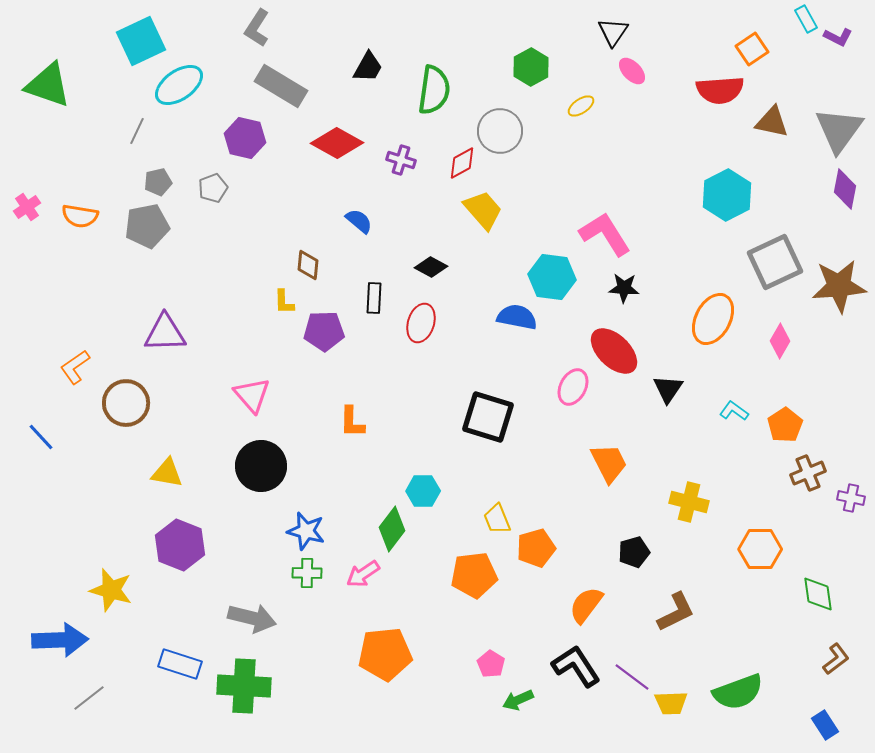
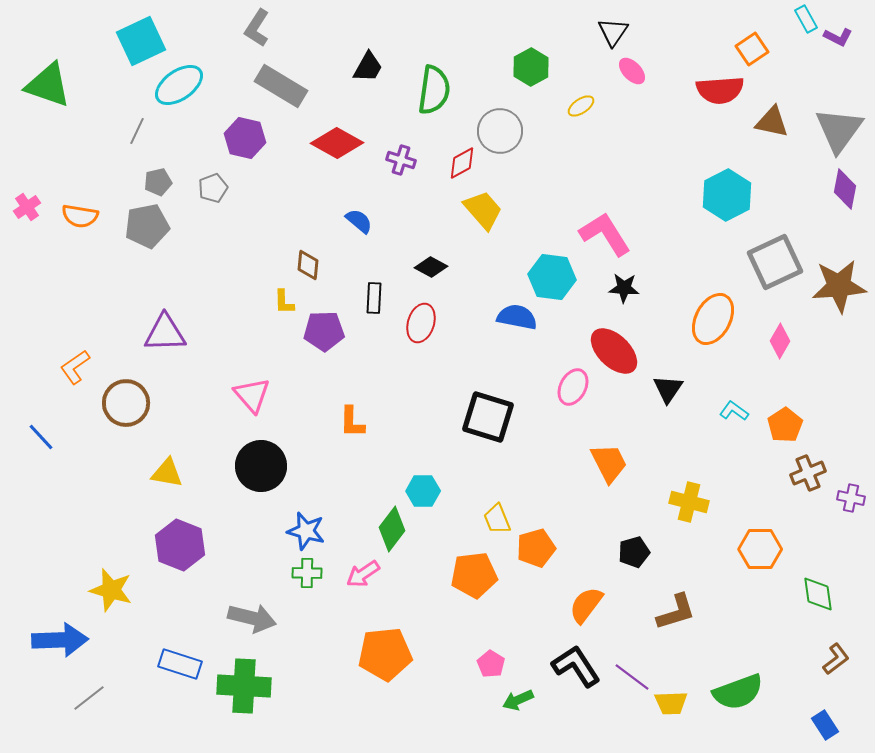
brown L-shape at (676, 612): rotated 9 degrees clockwise
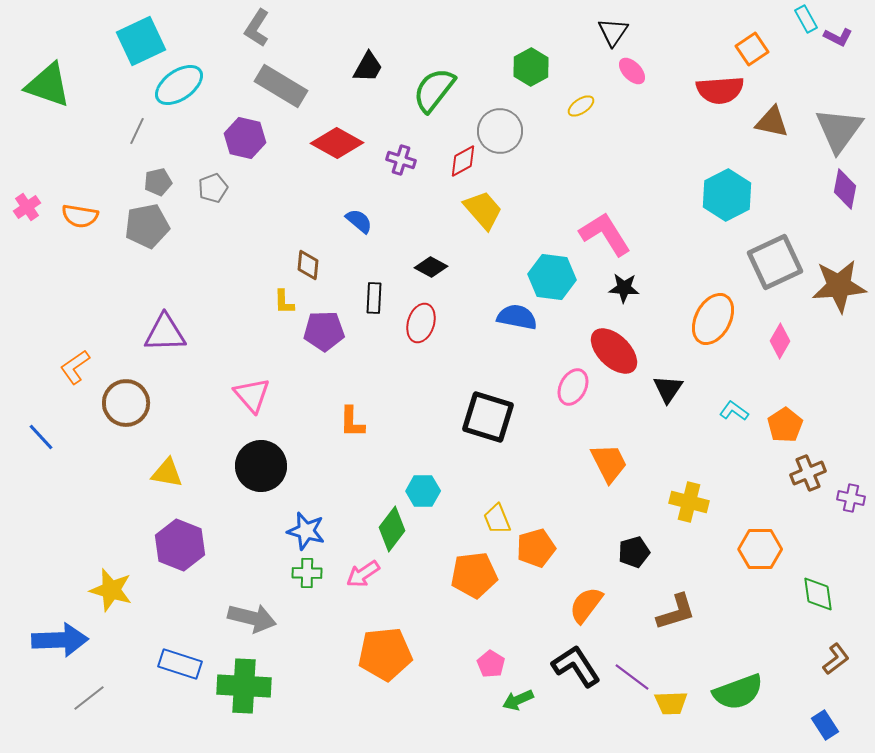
green semicircle at (434, 90): rotated 150 degrees counterclockwise
red diamond at (462, 163): moved 1 px right, 2 px up
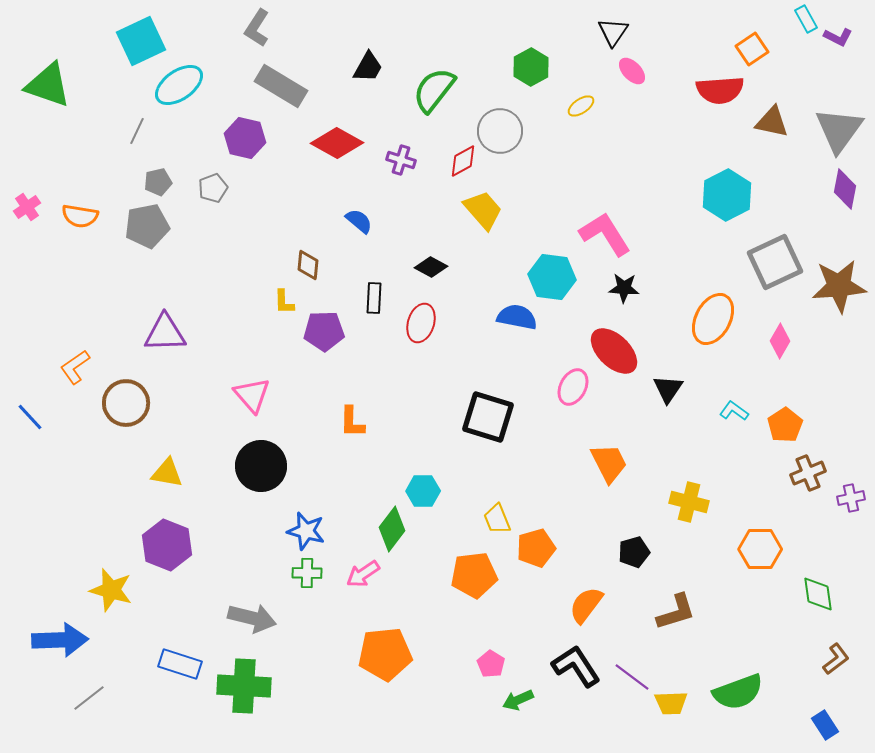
blue line at (41, 437): moved 11 px left, 20 px up
purple cross at (851, 498): rotated 24 degrees counterclockwise
purple hexagon at (180, 545): moved 13 px left
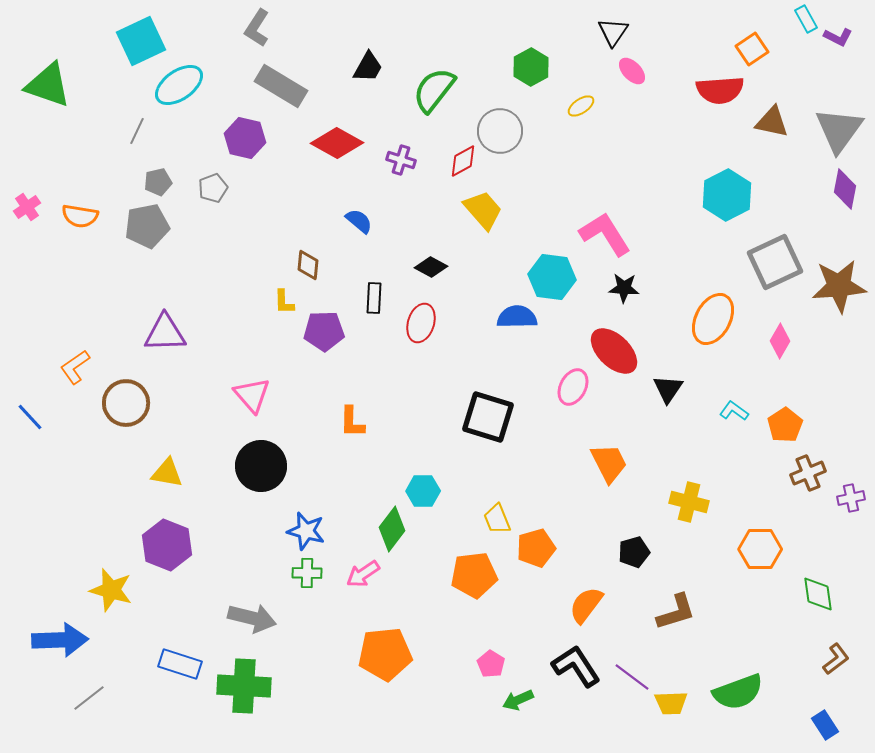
blue semicircle at (517, 317): rotated 12 degrees counterclockwise
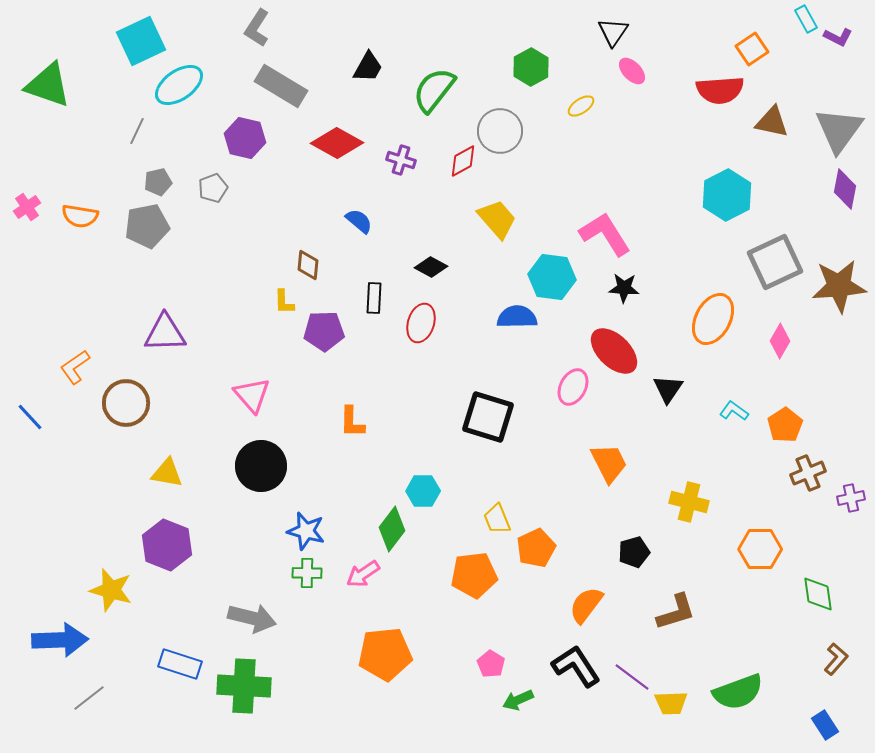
yellow trapezoid at (483, 210): moved 14 px right, 9 px down
orange pentagon at (536, 548): rotated 9 degrees counterclockwise
brown L-shape at (836, 659): rotated 12 degrees counterclockwise
